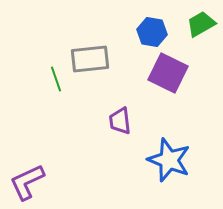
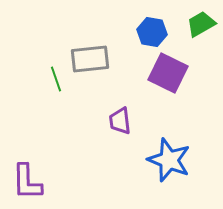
purple L-shape: rotated 66 degrees counterclockwise
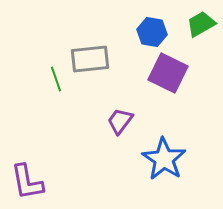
purple trapezoid: rotated 44 degrees clockwise
blue star: moved 5 px left, 1 px up; rotated 12 degrees clockwise
purple L-shape: rotated 9 degrees counterclockwise
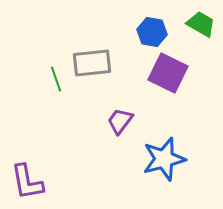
green trapezoid: rotated 60 degrees clockwise
gray rectangle: moved 2 px right, 4 px down
blue star: rotated 24 degrees clockwise
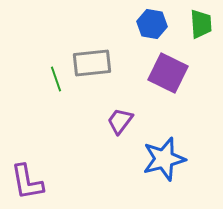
green trapezoid: rotated 56 degrees clockwise
blue hexagon: moved 8 px up
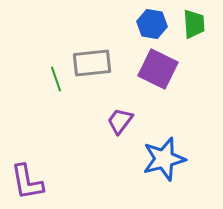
green trapezoid: moved 7 px left
purple square: moved 10 px left, 4 px up
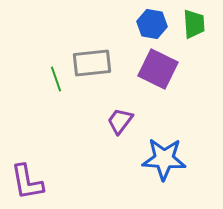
blue star: rotated 18 degrees clockwise
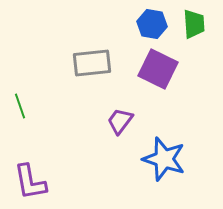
green line: moved 36 px left, 27 px down
blue star: rotated 15 degrees clockwise
purple L-shape: moved 3 px right
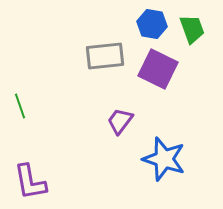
green trapezoid: moved 2 px left, 5 px down; rotated 16 degrees counterclockwise
gray rectangle: moved 13 px right, 7 px up
